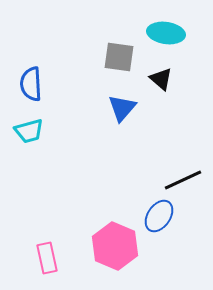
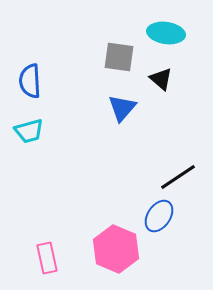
blue semicircle: moved 1 px left, 3 px up
black line: moved 5 px left, 3 px up; rotated 9 degrees counterclockwise
pink hexagon: moved 1 px right, 3 px down
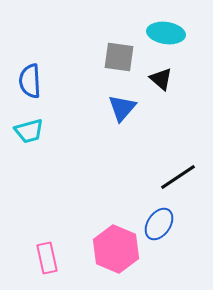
blue ellipse: moved 8 px down
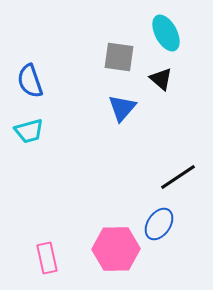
cyan ellipse: rotated 54 degrees clockwise
blue semicircle: rotated 16 degrees counterclockwise
pink hexagon: rotated 24 degrees counterclockwise
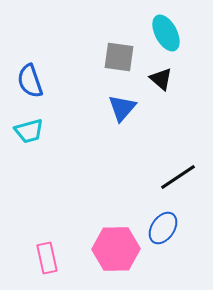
blue ellipse: moved 4 px right, 4 px down
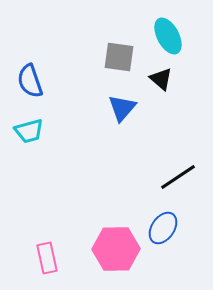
cyan ellipse: moved 2 px right, 3 px down
